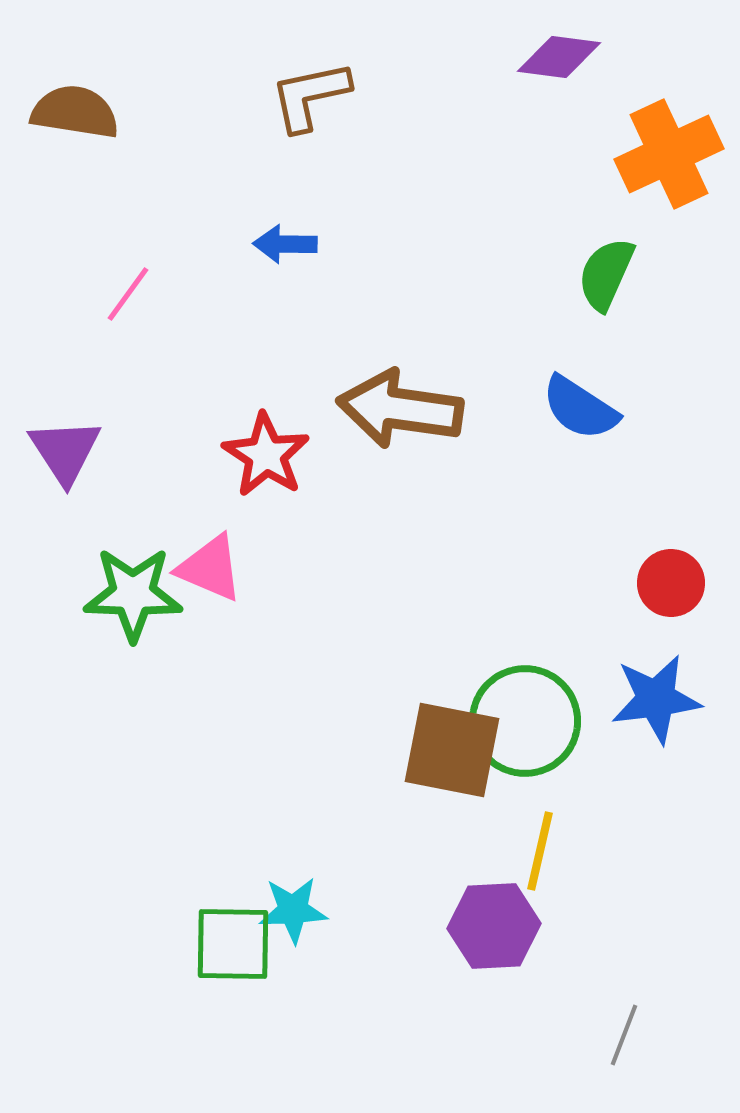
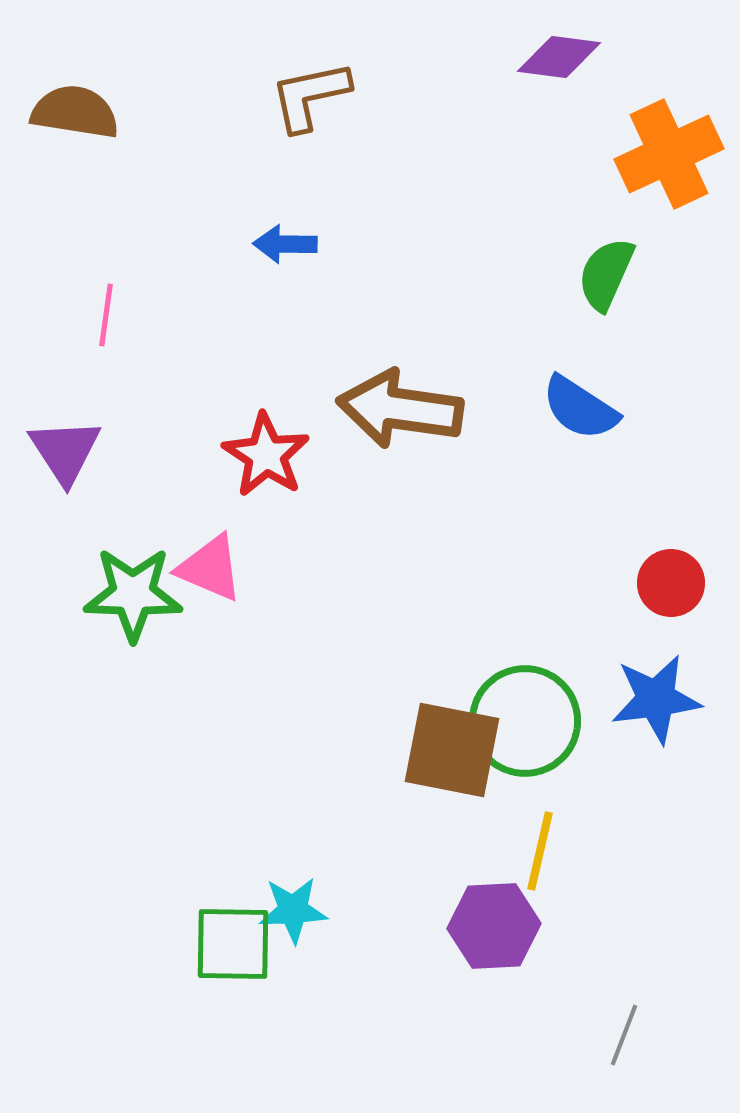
pink line: moved 22 px left, 21 px down; rotated 28 degrees counterclockwise
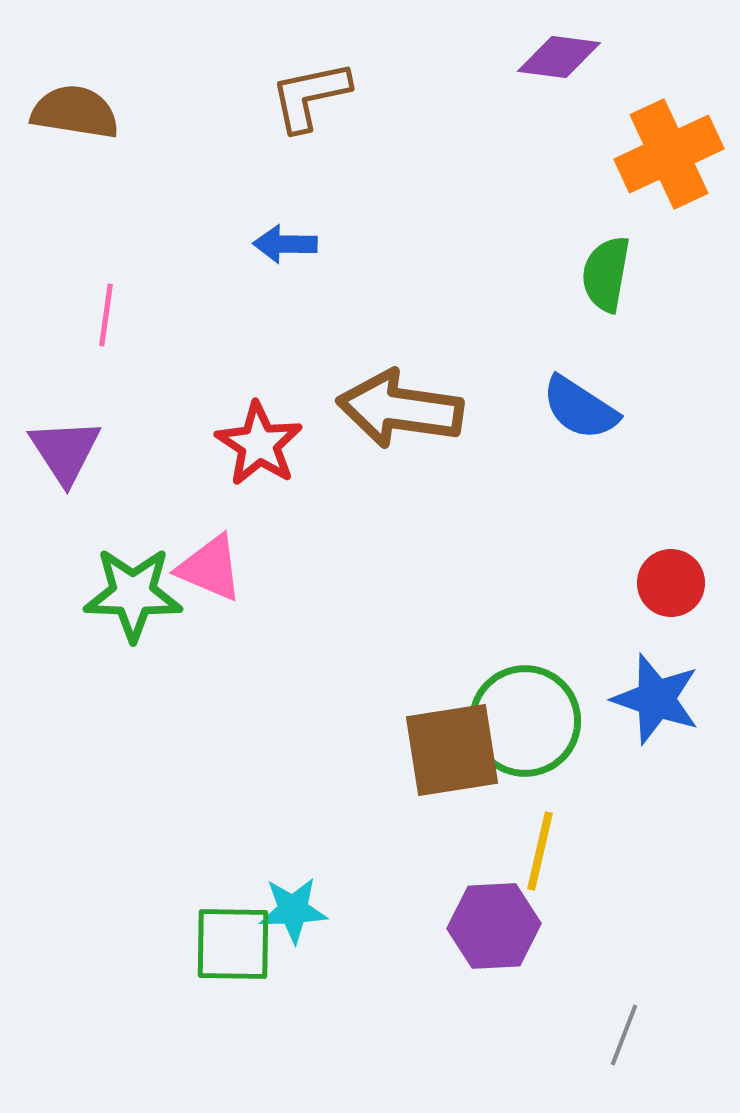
green semicircle: rotated 14 degrees counterclockwise
red star: moved 7 px left, 11 px up
blue star: rotated 26 degrees clockwise
brown square: rotated 20 degrees counterclockwise
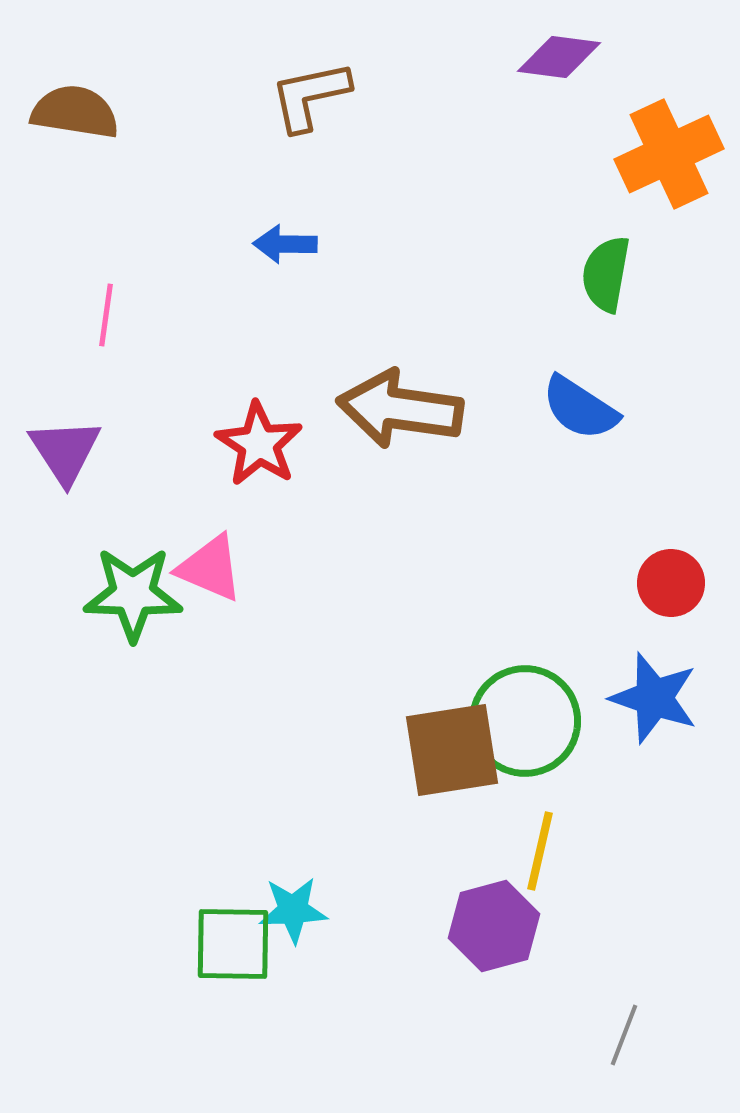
blue star: moved 2 px left, 1 px up
purple hexagon: rotated 12 degrees counterclockwise
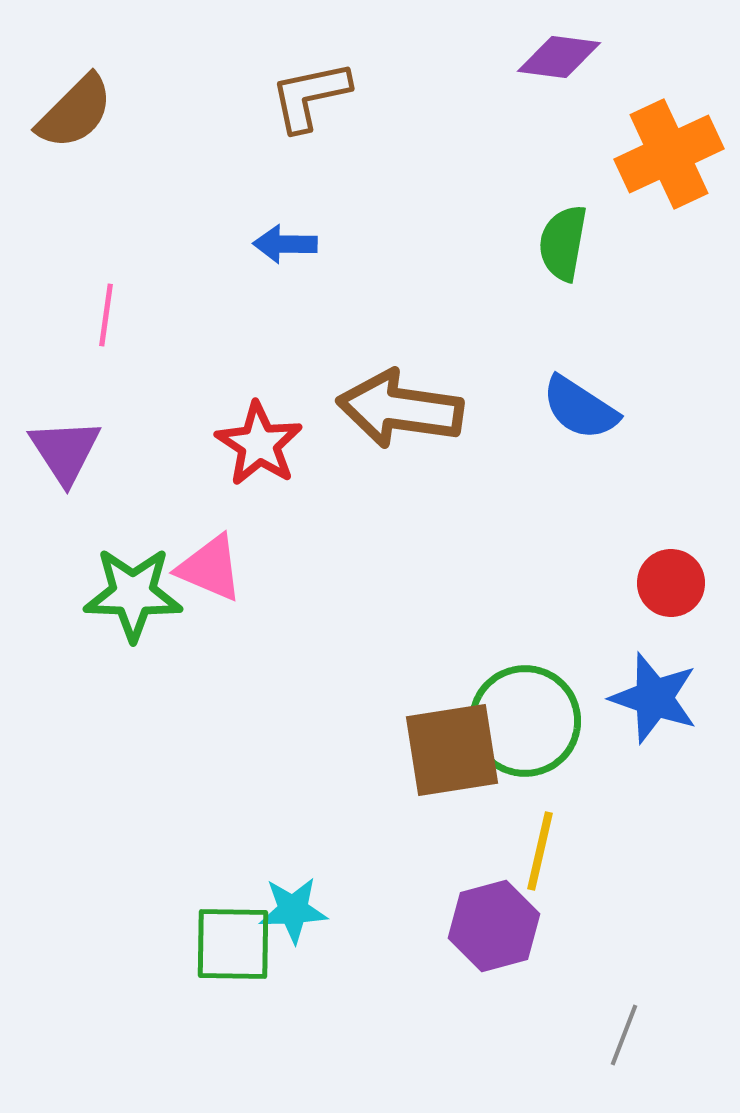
brown semicircle: rotated 126 degrees clockwise
green semicircle: moved 43 px left, 31 px up
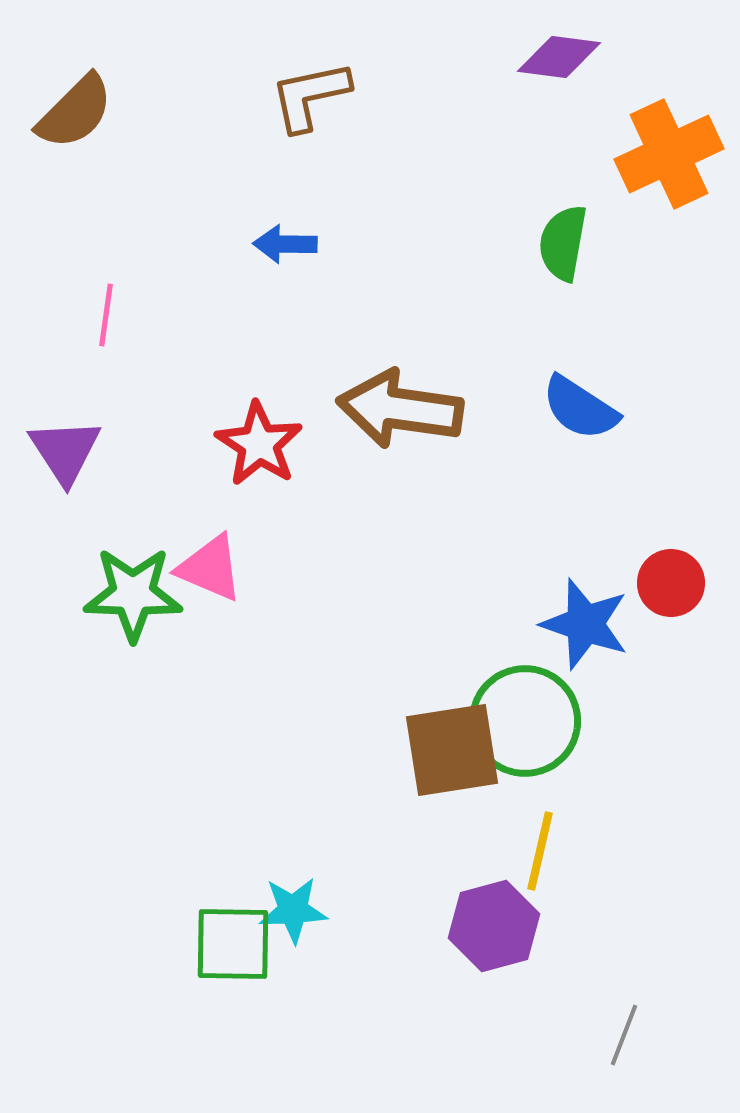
blue star: moved 69 px left, 74 px up
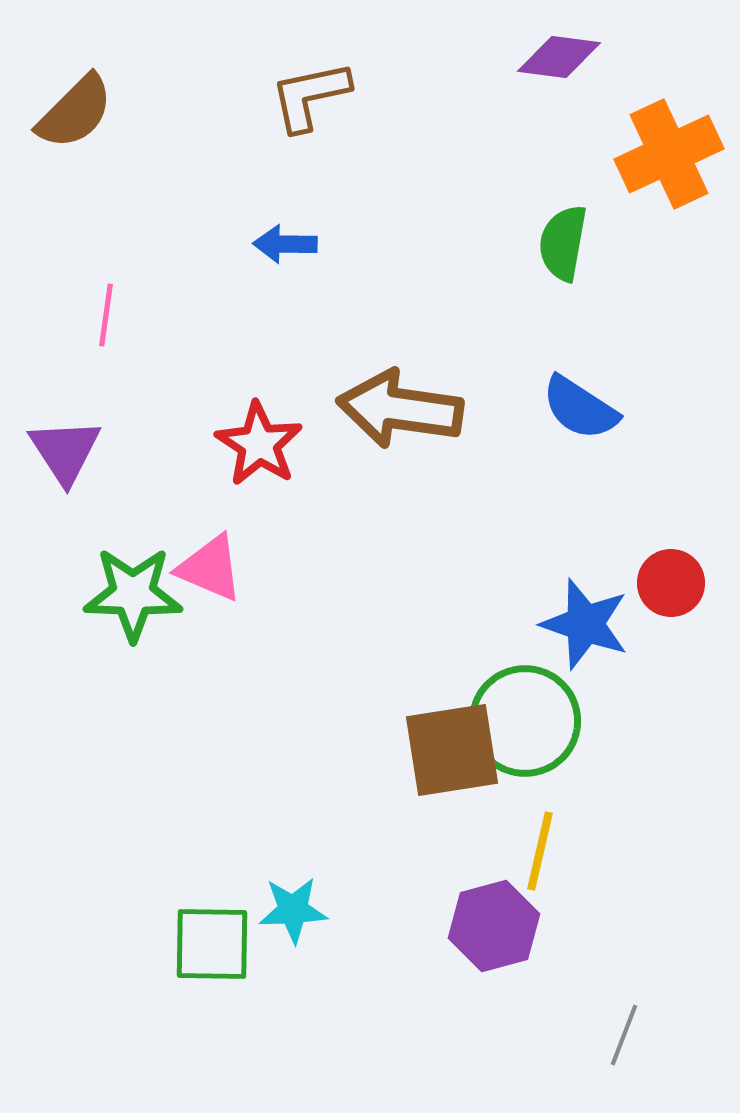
green square: moved 21 px left
